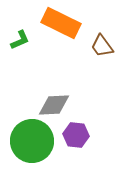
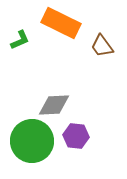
purple hexagon: moved 1 px down
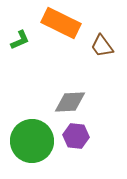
gray diamond: moved 16 px right, 3 px up
